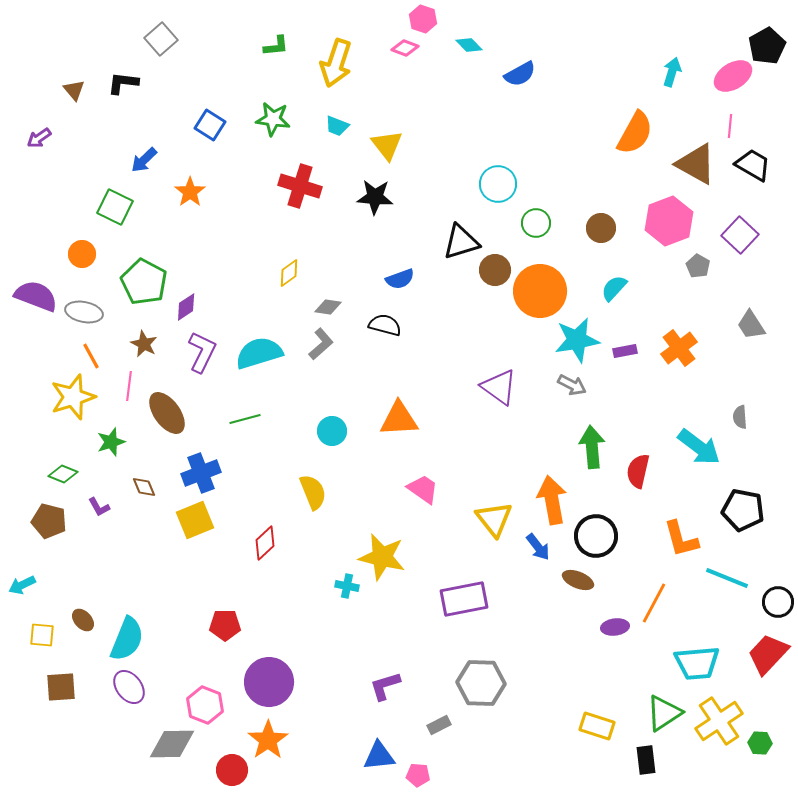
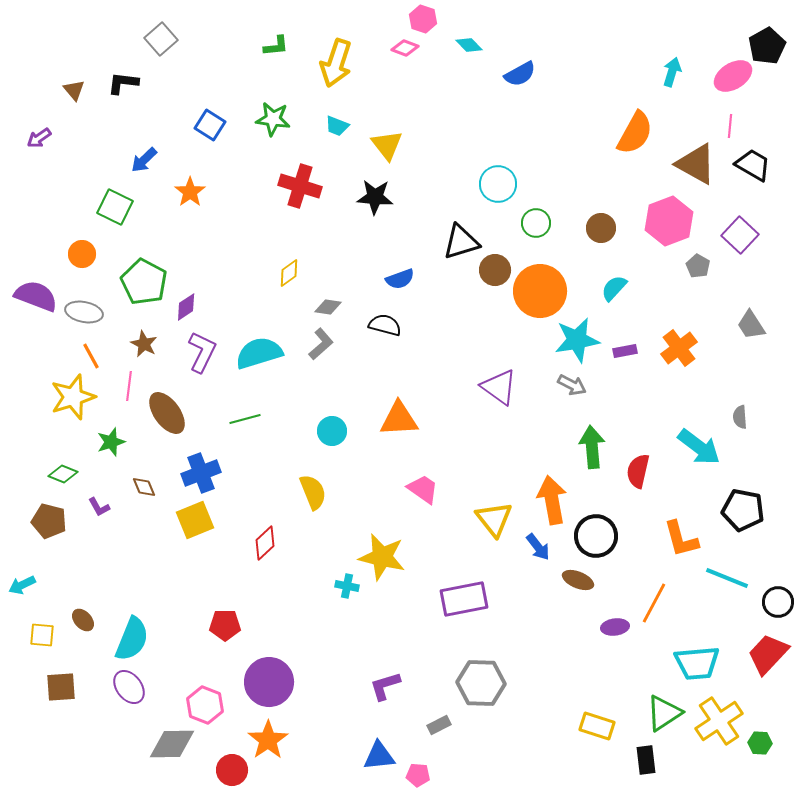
cyan semicircle at (127, 639): moved 5 px right
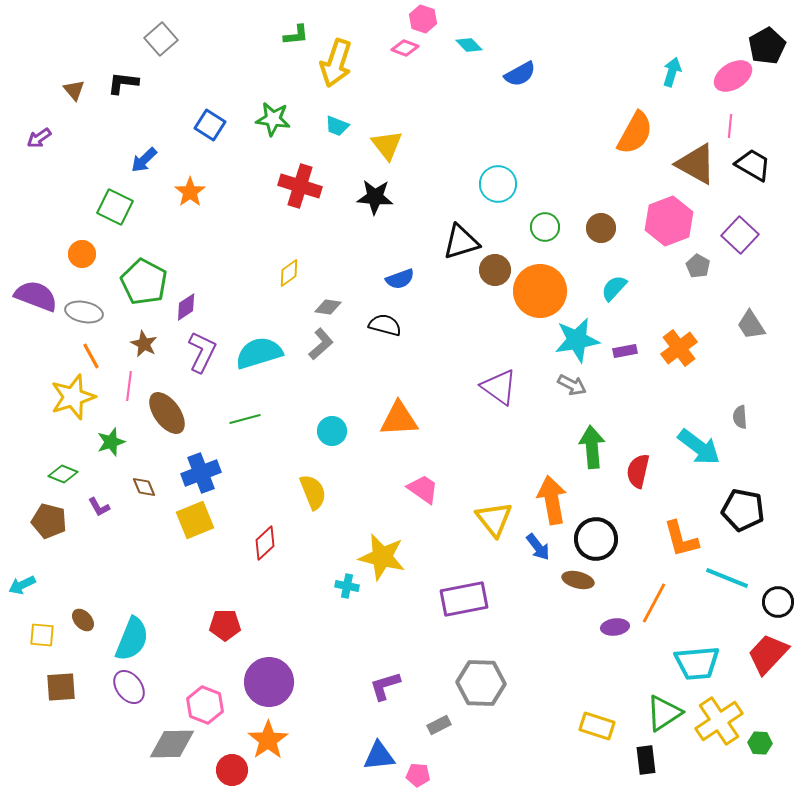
green L-shape at (276, 46): moved 20 px right, 11 px up
green circle at (536, 223): moved 9 px right, 4 px down
black circle at (596, 536): moved 3 px down
brown ellipse at (578, 580): rotated 8 degrees counterclockwise
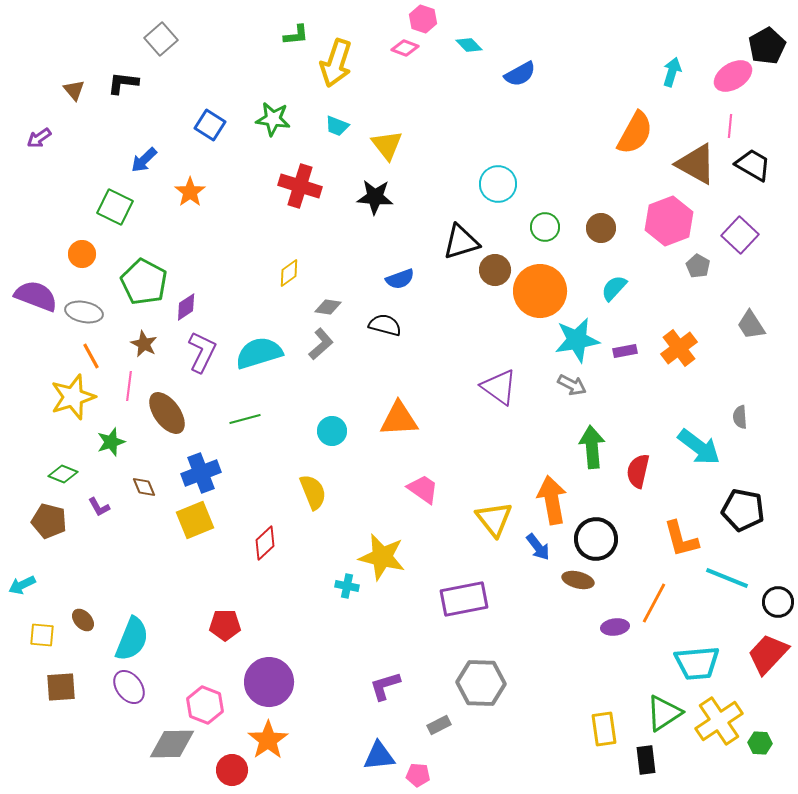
yellow rectangle at (597, 726): moved 7 px right, 3 px down; rotated 64 degrees clockwise
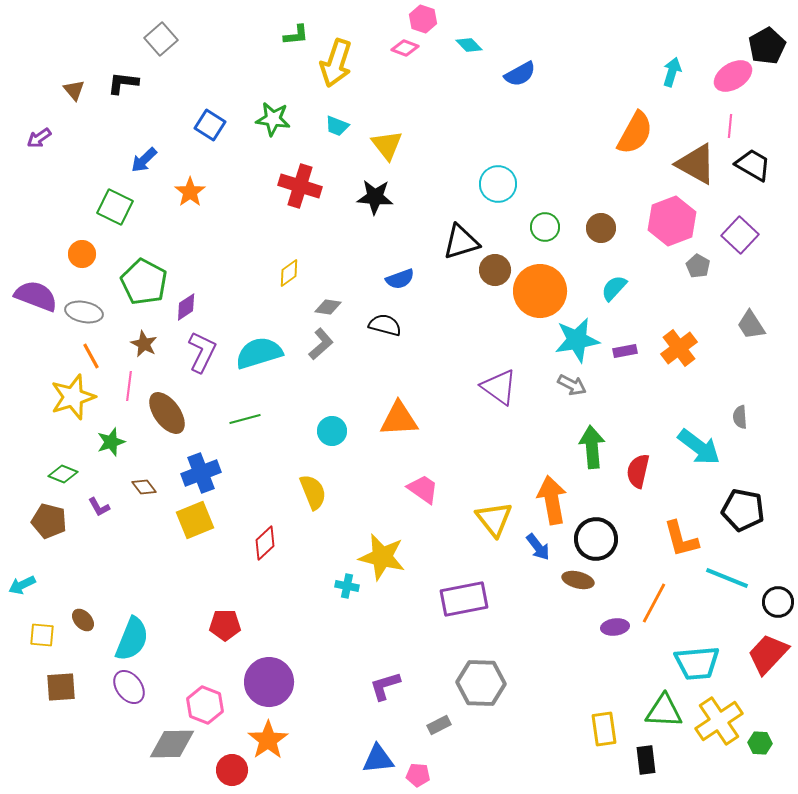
pink hexagon at (669, 221): moved 3 px right
brown diamond at (144, 487): rotated 15 degrees counterclockwise
green triangle at (664, 713): moved 2 px up; rotated 36 degrees clockwise
blue triangle at (379, 756): moved 1 px left, 3 px down
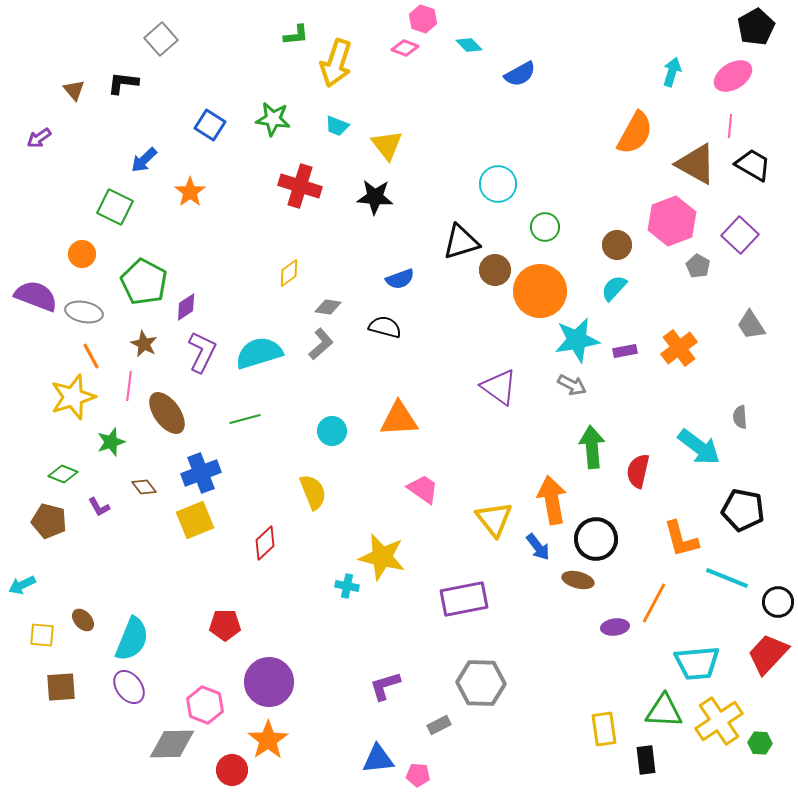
black pentagon at (767, 46): moved 11 px left, 19 px up
brown circle at (601, 228): moved 16 px right, 17 px down
black semicircle at (385, 325): moved 2 px down
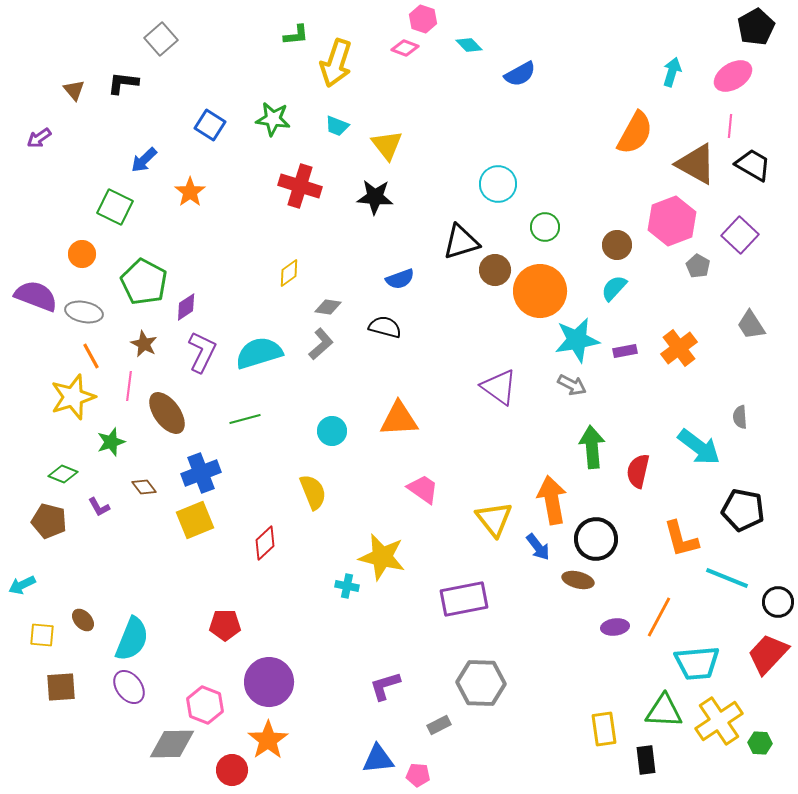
orange line at (654, 603): moved 5 px right, 14 px down
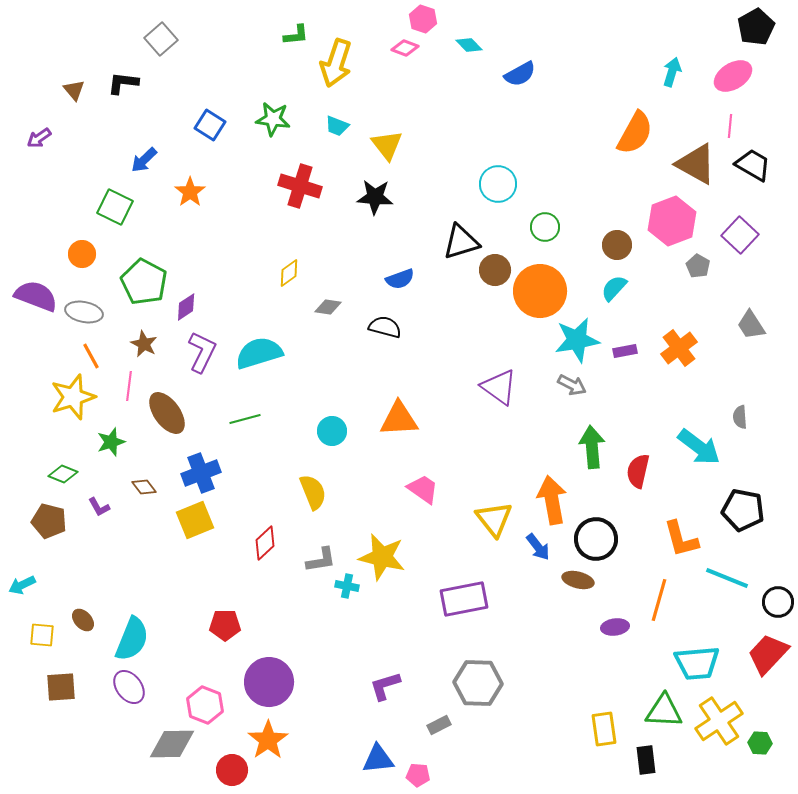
gray L-shape at (321, 344): moved 216 px down; rotated 32 degrees clockwise
orange line at (659, 617): moved 17 px up; rotated 12 degrees counterclockwise
gray hexagon at (481, 683): moved 3 px left
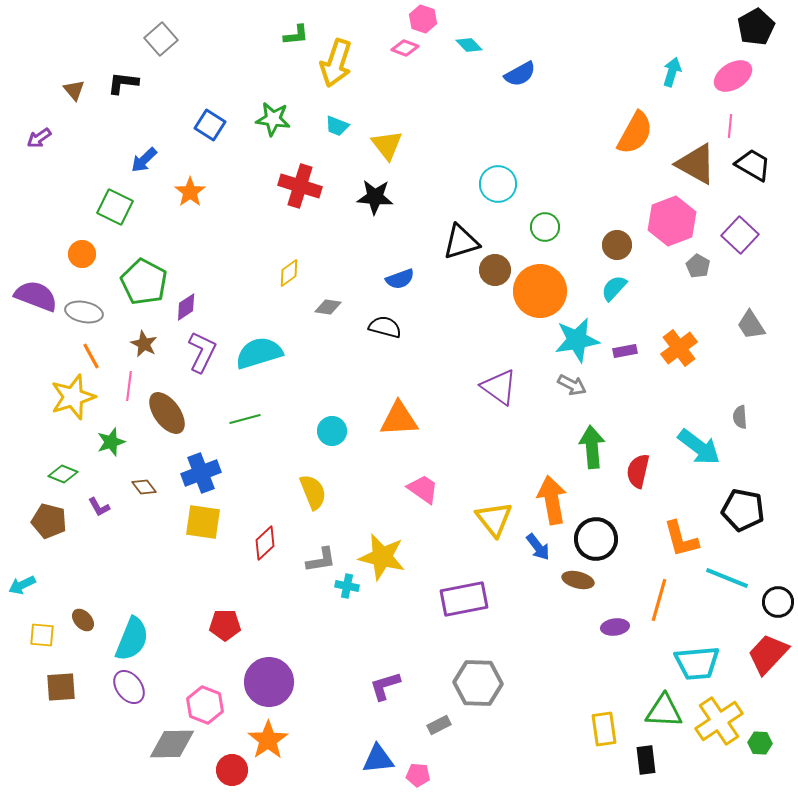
yellow square at (195, 520): moved 8 px right, 2 px down; rotated 30 degrees clockwise
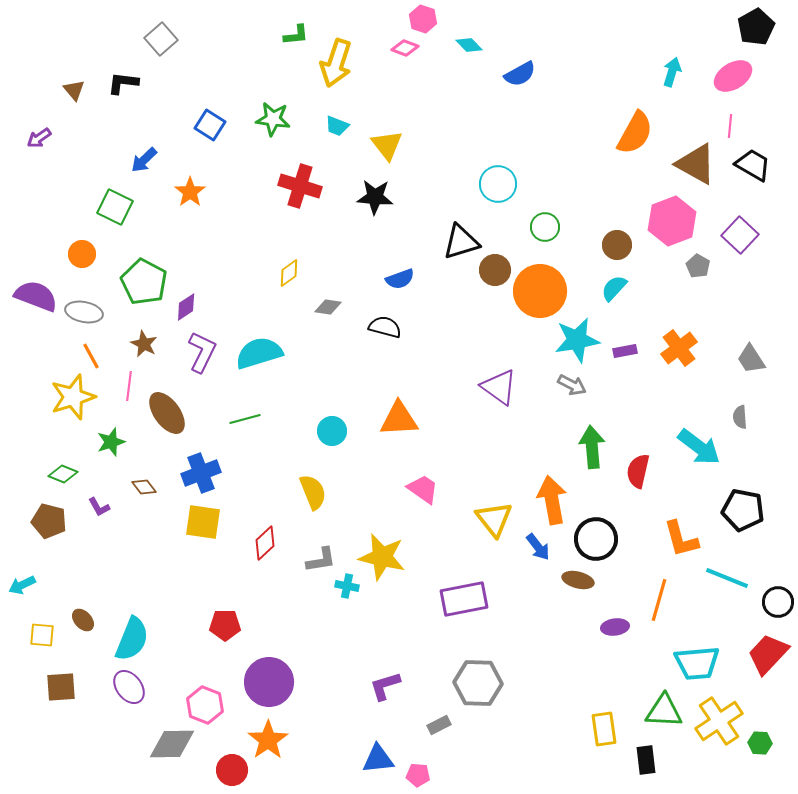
gray trapezoid at (751, 325): moved 34 px down
